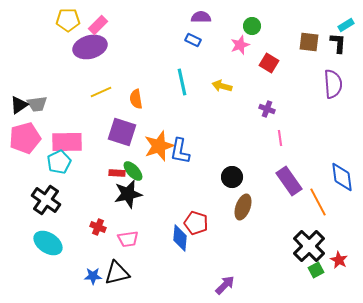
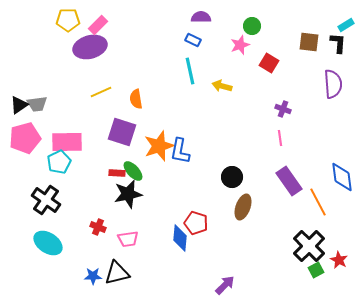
cyan line at (182, 82): moved 8 px right, 11 px up
purple cross at (267, 109): moved 16 px right
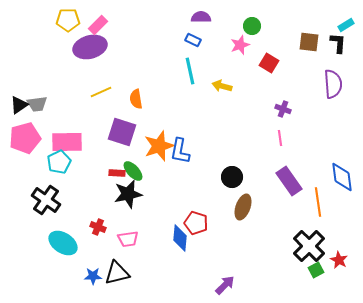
orange line at (318, 202): rotated 20 degrees clockwise
cyan ellipse at (48, 243): moved 15 px right
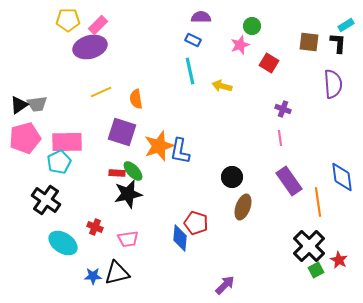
red cross at (98, 227): moved 3 px left
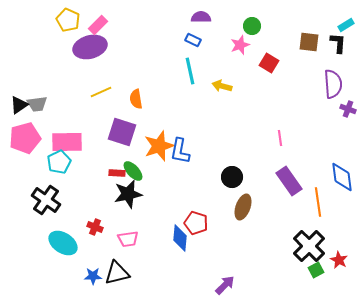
yellow pentagon at (68, 20): rotated 25 degrees clockwise
purple cross at (283, 109): moved 65 px right
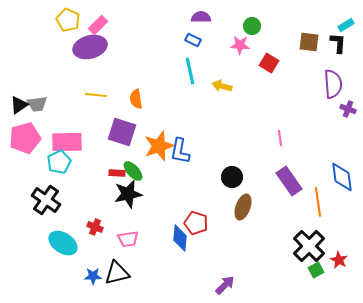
pink star at (240, 45): rotated 24 degrees clockwise
yellow line at (101, 92): moved 5 px left, 3 px down; rotated 30 degrees clockwise
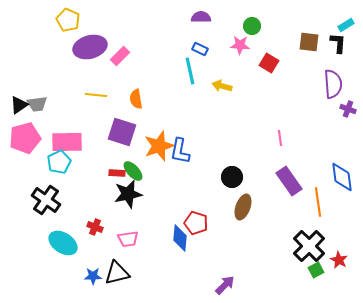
pink rectangle at (98, 25): moved 22 px right, 31 px down
blue rectangle at (193, 40): moved 7 px right, 9 px down
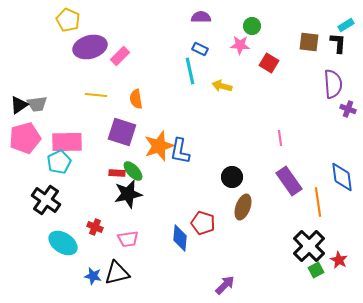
red pentagon at (196, 223): moved 7 px right
blue star at (93, 276): rotated 12 degrees clockwise
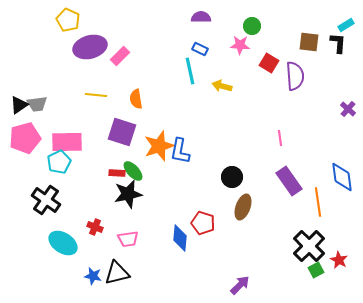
purple semicircle at (333, 84): moved 38 px left, 8 px up
purple cross at (348, 109): rotated 21 degrees clockwise
purple arrow at (225, 285): moved 15 px right
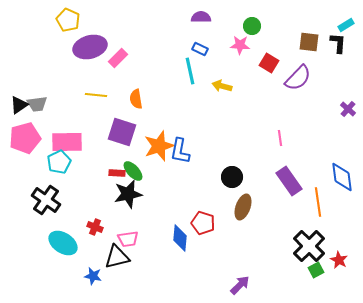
pink rectangle at (120, 56): moved 2 px left, 2 px down
purple semicircle at (295, 76): moved 3 px right, 2 px down; rotated 48 degrees clockwise
black triangle at (117, 273): moved 16 px up
